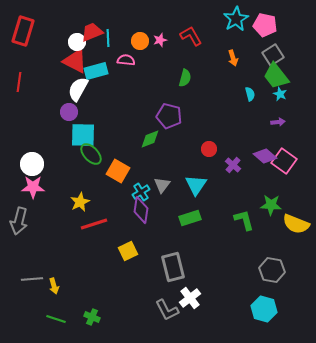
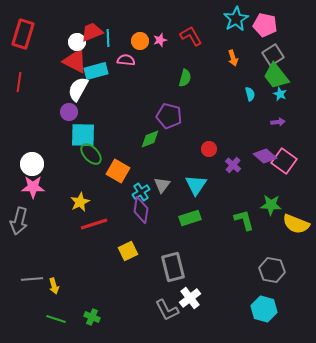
red rectangle at (23, 31): moved 3 px down
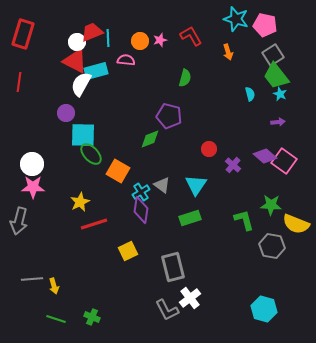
cyan star at (236, 19): rotated 25 degrees counterclockwise
orange arrow at (233, 58): moved 5 px left, 6 px up
white semicircle at (78, 89): moved 3 px right, 5 px up
purple circle at (69, 112): moved 3 px left, 1 px down
gray triangle at (162, 185): rotated 30 degrees counterclockwise
gray hexagon at (272, 270): moved 24 px up
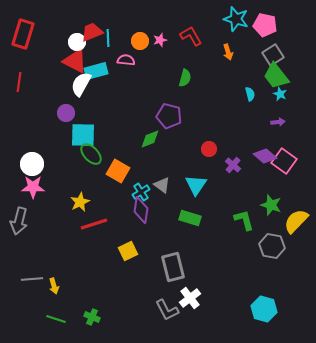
green star at (271, 205): rotated 15 degrees clockwise
green rectangle at (190, 218): rotated 35 degrees clockwise
yellow semicircle at (296, 224): moved 3 px up; rotated 112 degrees clockwise
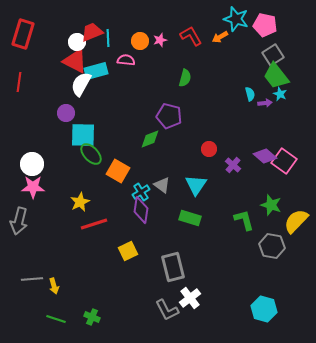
orange arrow at (228, 52): moved 8 px left, 15 px up; rotated 77 degrees clockwise
purple arrow at (278, 122): moved 13 px left, 19 px up
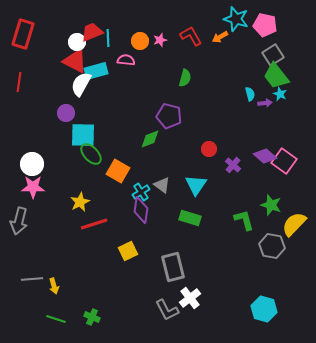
yellow semicircle at (296, 221): moved 2 px left, 3 px down
